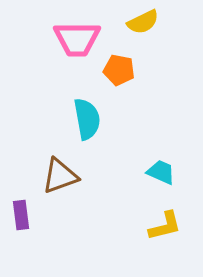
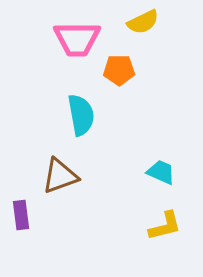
orange pentagon: rotated 12 degrees counterclockwise
cyan semicircle: moved 6 px left, 4 px up
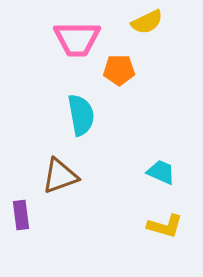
yellow semicircle: moved 4 px right
yellow L-shape: rotated 30 degrees clockwise
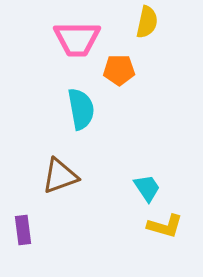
yellow semicircle: rotated 52 degrees counterclockwise
cyan semicircle: moved 6 px up
cyan trapezoid: moved 14 px left, 16 px down; rotated 32 degrees clockwise
purple rectangle: moved 2 px right, 15 px down
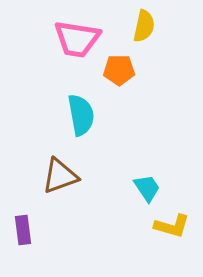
yellow semicircle: moved 3 px left, 4 px down
pink trapezoid: rotated 9 degrees clockwise
cyan semicircle: moved 6 px down
yellow L-shape: moved 7 px right
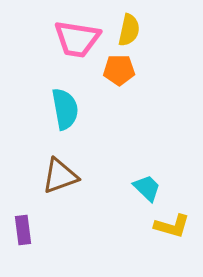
yellow semicircle: moved 15 px left, 4 px down
cyan semicircle: moved 16 px left, 6 px up
cyan trapezoid: rotated 12 degrees counterclockwise
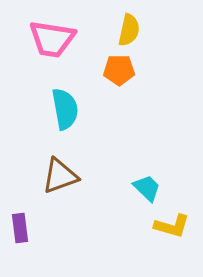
pink trapezoid: moved 25 px left
purple rectangle: moved 3 px left, 2 px up
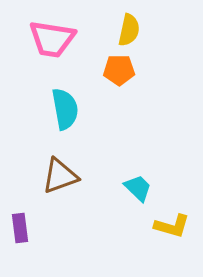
cyan trapezoid: moved 9 px left
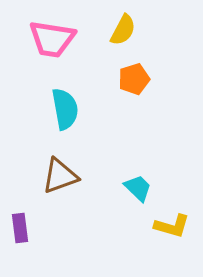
yellow semicircle: moved 6 px left; rotated 16 degrees clockwise
orange pentagon: moved 15 px right, 9 px down; rotated 16 degrees counterclockwise
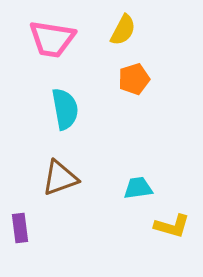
brown triangle: moved 2 px down
cyan trapezoid: rotated 52 degrees counterclockwise
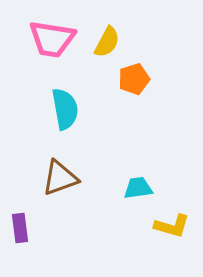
yellow semicircle: moved 16 px left, 12 px down
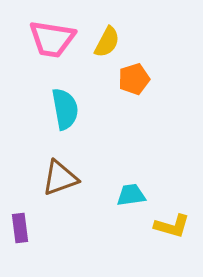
cyan trapezoid: moved 7 px left, 7 px down
